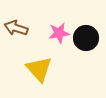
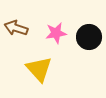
pink star: moved 3 px left
black circle: moved 3 px right, 1 px up
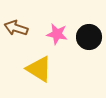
pink star: moved 1 px right, 1 px down; rotated 20 degrees clockwise
yellow triangle: rotated 16 degrees counterclockwise
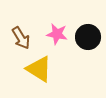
brown arrow: moved 5 px right, 10 px down; rotated 140 degrees counterclockwise
black circle: moved 1 px left
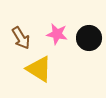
black circle: moved 1 px right, 1 px down
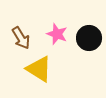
pink star: rotated 10 degrees clockwise
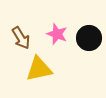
yellow triangle: rotated 44 degrees counterclockwise
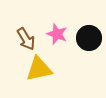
brown arrow: moved 5 px right, 1 px down
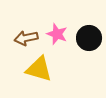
brown arrow: moved 1 px up; rotated 110 degrees clockwise
yellow triangle: rotated 28 degrees clockwise
